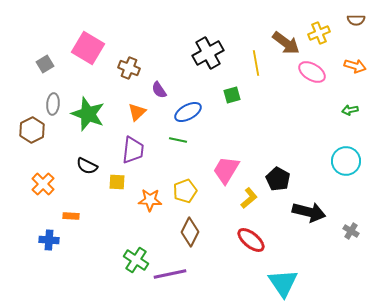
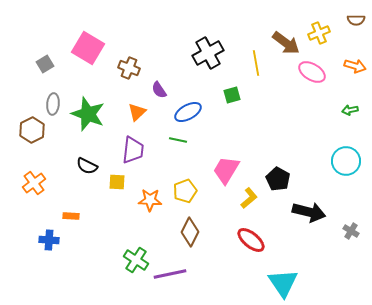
orange cross: moved 9 px left, 1 px up; rotated 10 degrees clockwise
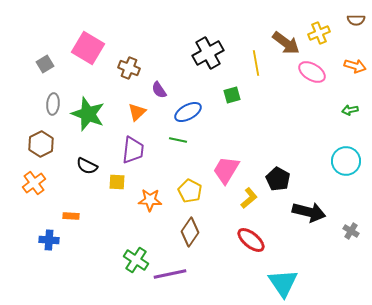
brown hexagon: moved 9 px right, 14 px down
yellow pentagon: moved 5 px right; rotated 25 degrees counterclockwise
brown diamond: rotated 8 degrees clockwise
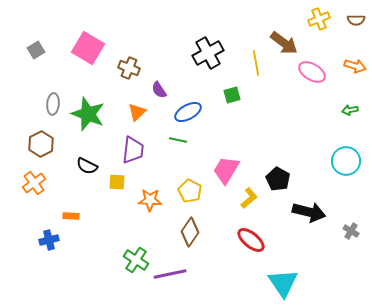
yellow cross: moved 14 px up
brown arrow: moved 2 px left
gray square: moved 9 px left, 14 px up
blue cross: rotated 18 degrees counterclockwise
